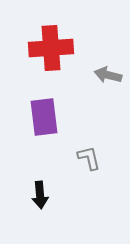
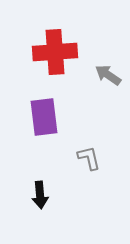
red cross: moved 4 px right, 4 px down
gray arrow: rotated 20 degrees clockwise
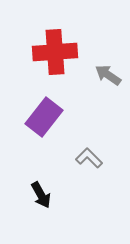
purple rectangle: rotated 45 degrees clockwise
gray L-shape: rotated 32 degrees counterclockwise
black arrow: moved 1 px right; rotated 24 degrees counterclockwise
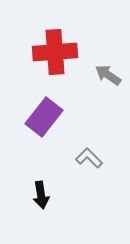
black arrow: rotated 20 degrees clockwise
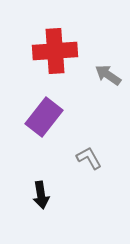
red cross: moved 1 px up
gray L-shape: rotated 16 degrees clockwise
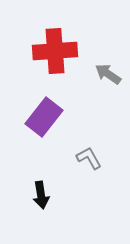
gray arrow: moved 1 px up
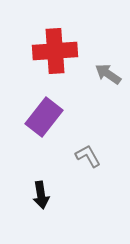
gray L-shape: moved 1 px left, 2 px up
